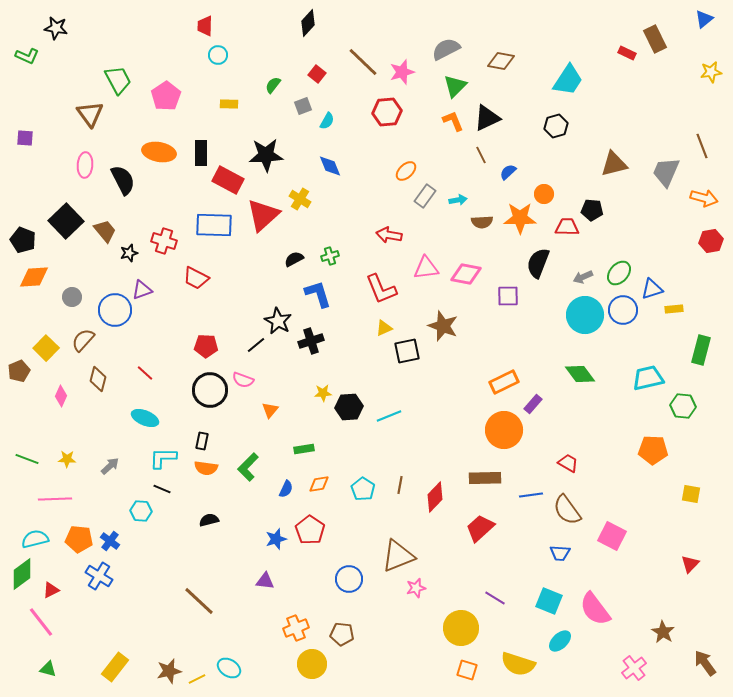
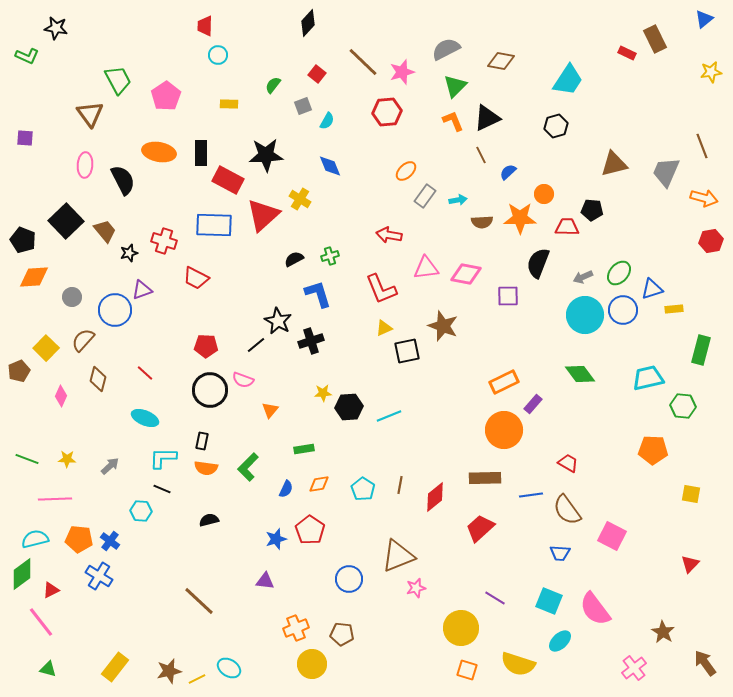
red diamond at (435, 497): rotated 8 degrees clockwise
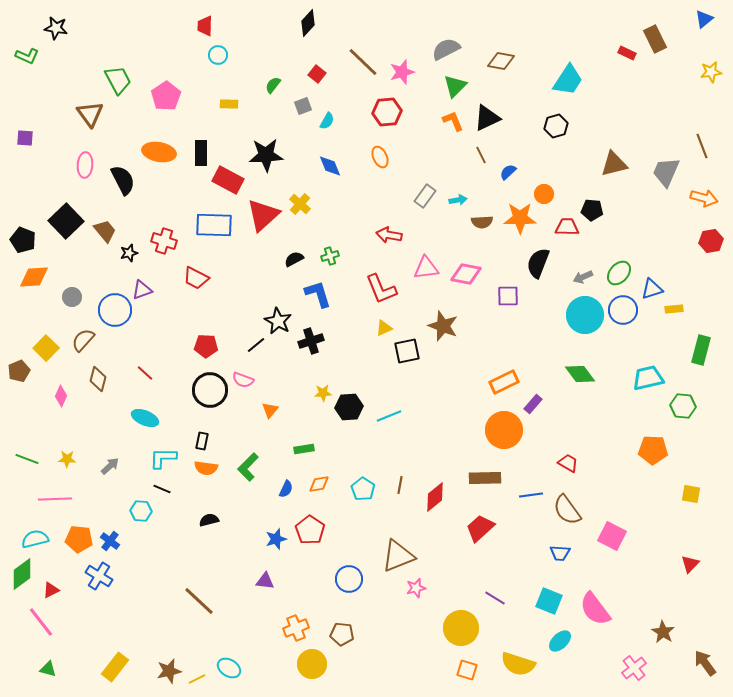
orange ellipse at (406, 171): moved 26 px left, 14 px up; rotated 70 degrees counterclockwise
yellow cross at (300, 199): moved 5 px down; rotated 10 degrees clockwise
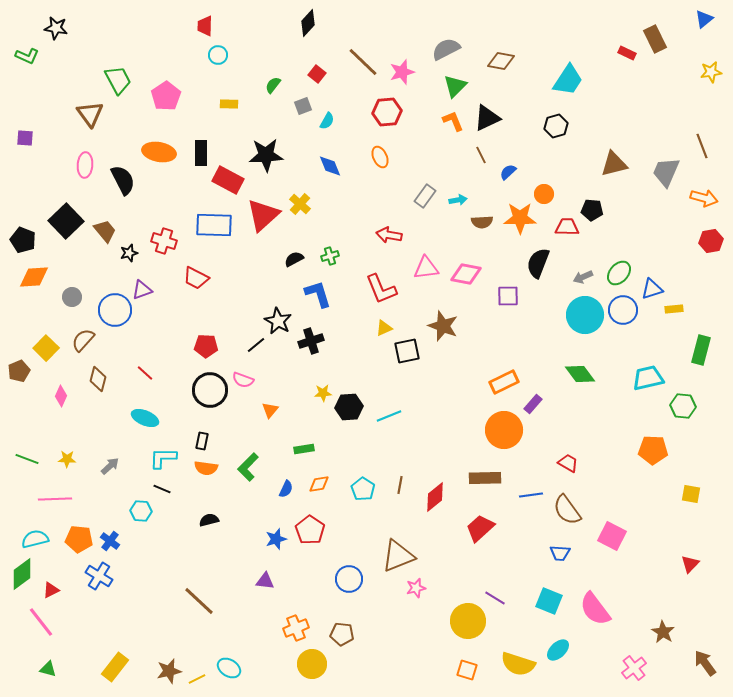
yellow circle at (461, 628): moved 7 px right, 7 px up
cyan ellipse at (560, 641): moved 2 px left, 9 px down
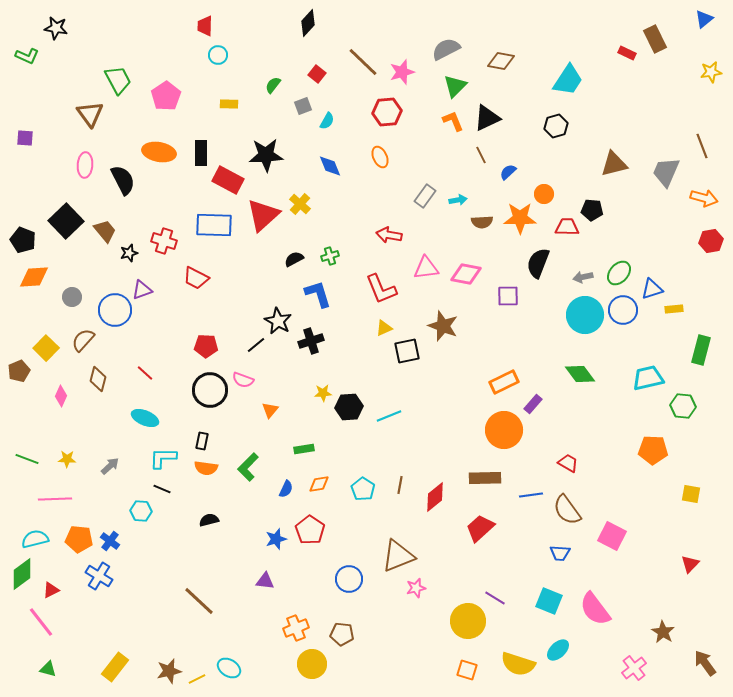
gray arrow at (583, 277): rotated 12 degrees clockwise
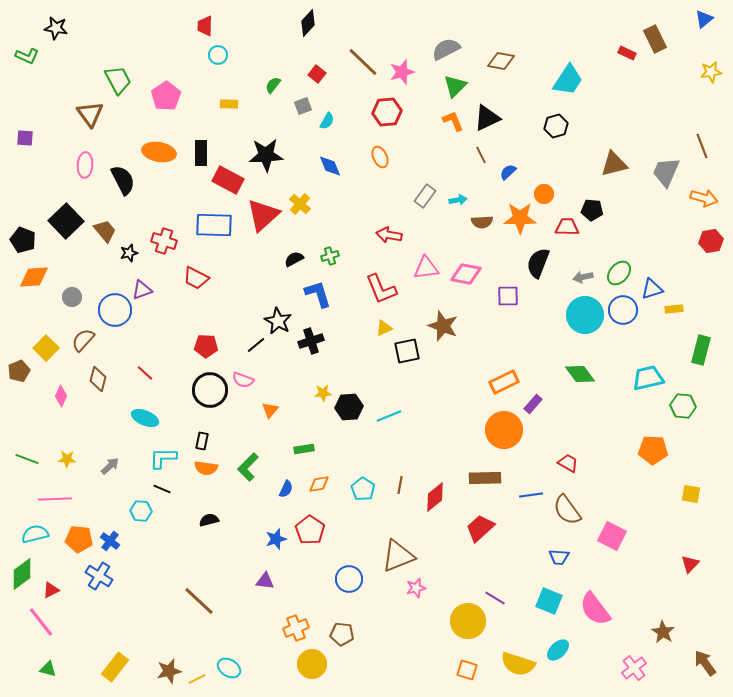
cyan semicircle at (35, 539): moved 5 px up
blue trapezoid at (560, 553): moved 1 px left, 4 px down
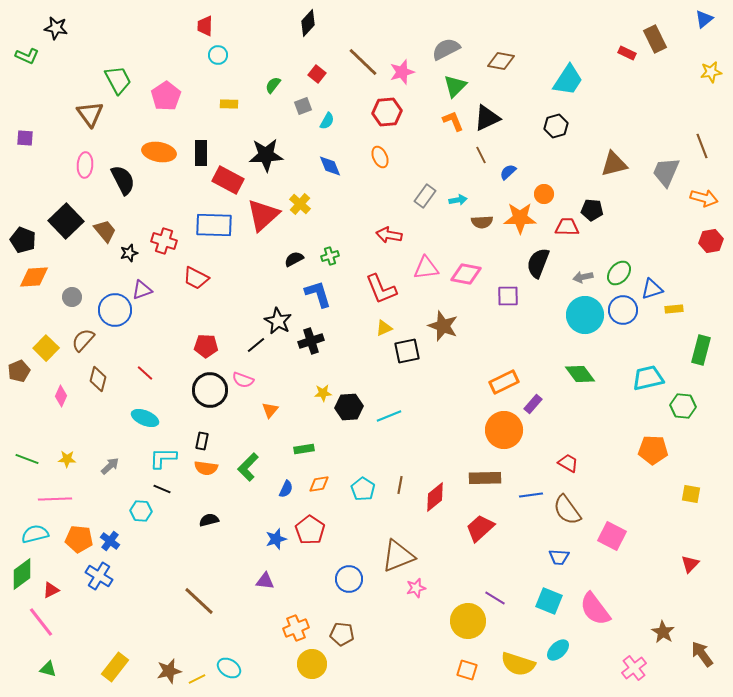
brown arrow at (705, 663): moved 3 px left, 9 px up
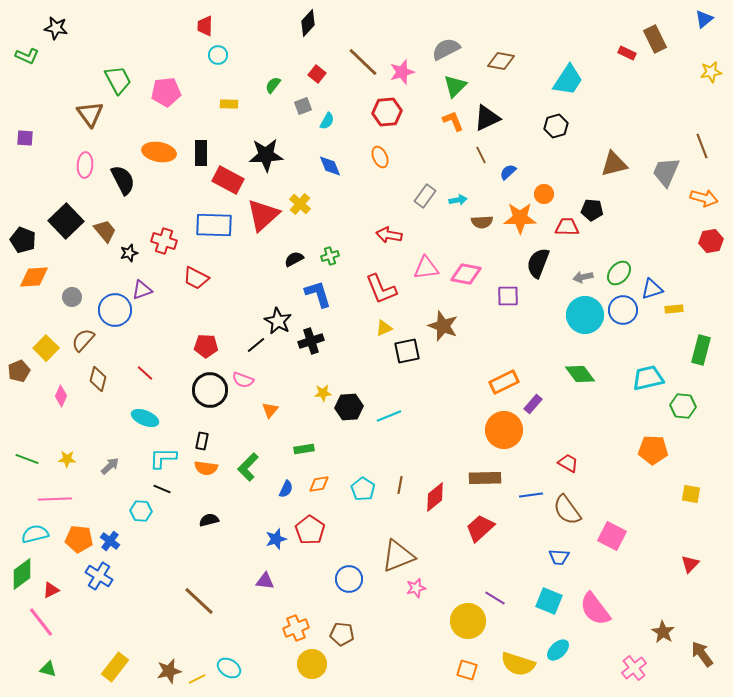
pink pentagon at (166, 96): moved 4 px up; rotated 28 degrees clockwise
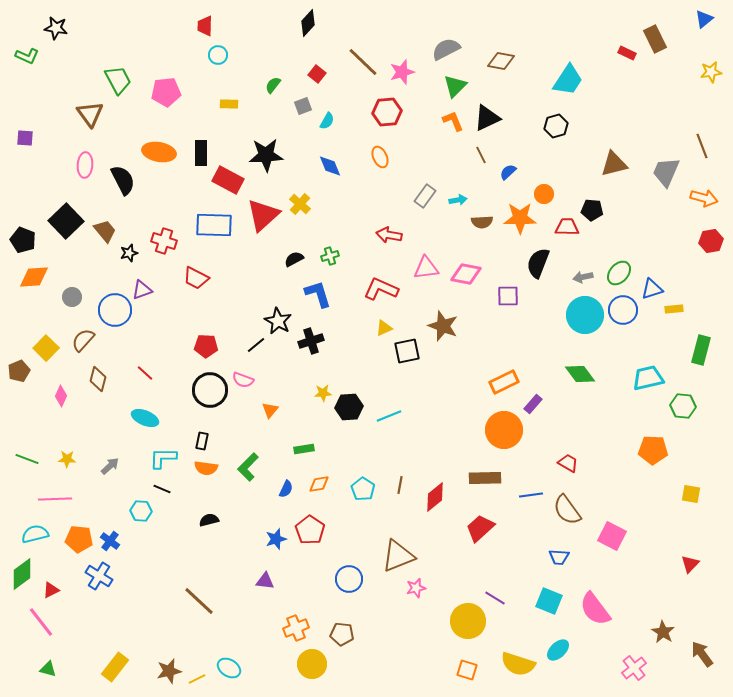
red L-shape at (381, 289): rotated 136 degrees clockwise
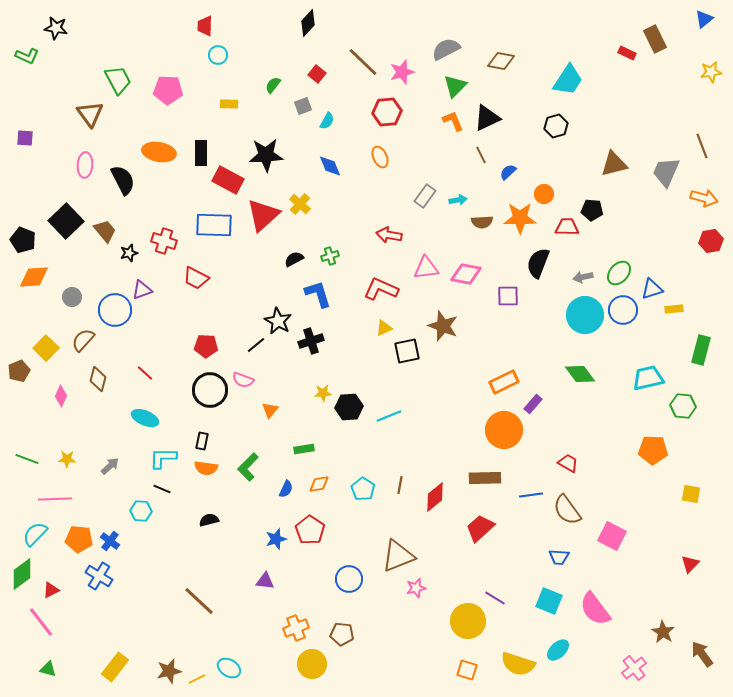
pink pentagon at (166, 92): moved 2 px right, 2 px up; rotated 8 degrees clockwise
cyan semicircle at (35, 534): rotated 32 degrees counterclockwise
